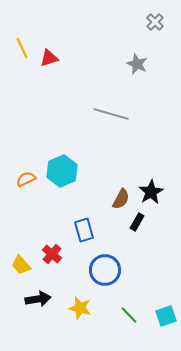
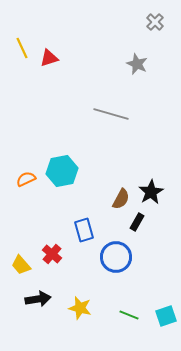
cyan hexagon: rotated 12 degrees clockwise
blue circle: moved 11 px right, 13 px up
green line: rotated 24 degrees counterclockwise
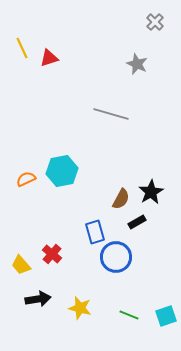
black rectangle: rotated 30 degrees clockwise
blue rectangle: moved 11 px right, 2 px down
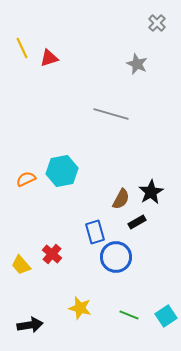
gray cross: moved 2 px right, 1 px down
black arrow: moved 8 px left, 26 px down
cyan square: rotated 15 degrees counterclockwise
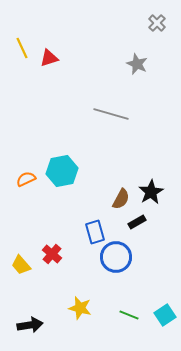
cyan square: moved 1 px left, 1 px up
